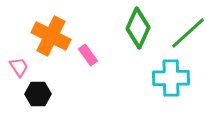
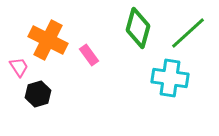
green diamond: rotated 9 degrees counterclockwise
orange cross: moved 3 px left, 4 px down
pink rectangle: moved 1 px right
cyan cross: moved 1 px left; rotated 9 degrees clockwise
black hexagon: rotated 15 degrees counterclockwise
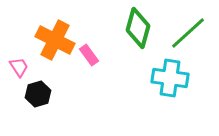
orange cross: moved 7 px right
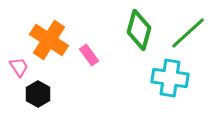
green diamond: moved 1 px right, 2 px down
orange cross: moved 6 px left; rotated 6 degrees clockwise
black hexagon: rotated 15 degrees counterclockwise
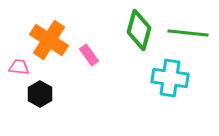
green line: rotated 48 degrees clockwise
pink trapezoid: rotated 50 degrees counterclockwise
black hexagon: moved 2 px right
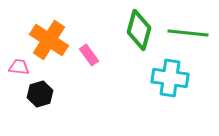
black hexagon: rotated 15 degrees clockwise
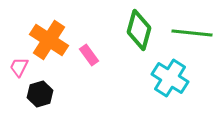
green line: moved 4 px right
pink trapezoid: rotated 70 degrees counterclockwise
cyan cross: rotated 24 degrees clockwise
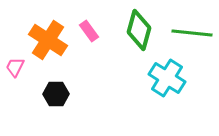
orange cross: moved 1 px left
pink rectangle: moved 24 px up
pink trapezoid: moved 4 px left
cyan cross: moved 3 px left
black hexagon: moved 16 px right; rotated 15 degrees clockwise
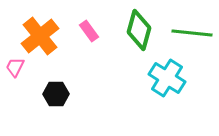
orange cross: moved 8 px left, 4 px up; rotated 18 degrees clockwise
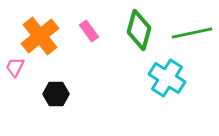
green line: rotated 18 degrees counterclockwise
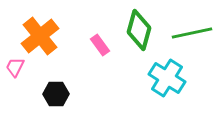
pink rectangle: moved 11 px right, 14 px down
